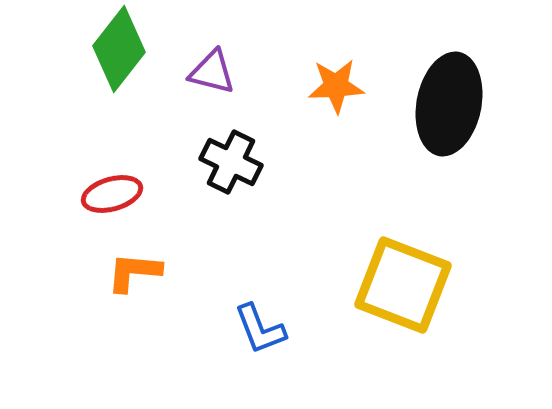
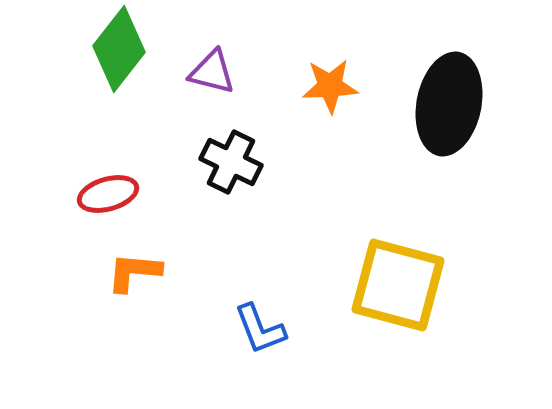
orange star: moved 6 px left
red ellipse: moved 4 px left
yellow square: moved 5 px left; rotated 6 degrees counterclockwise
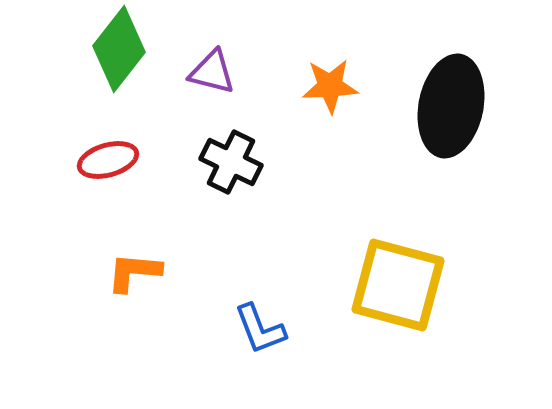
black ellipse: moved 2 px right, 2 px down
red ellipse: moved 34 px up
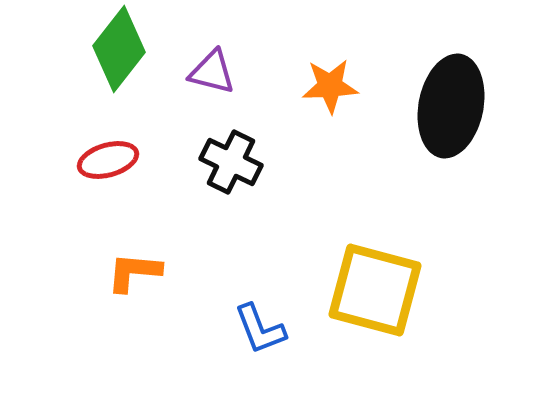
yellow square: moved 23 px left, 5 px down
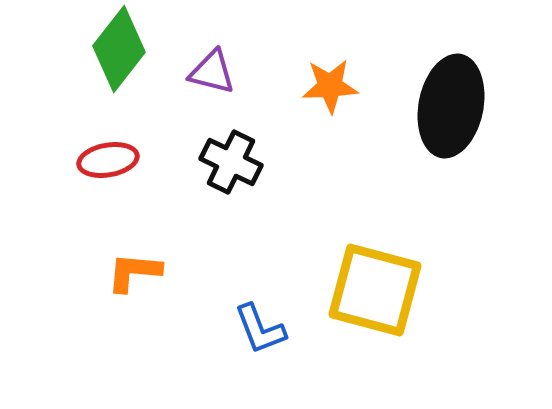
red ellipse: rotated 6 degrees clockwise
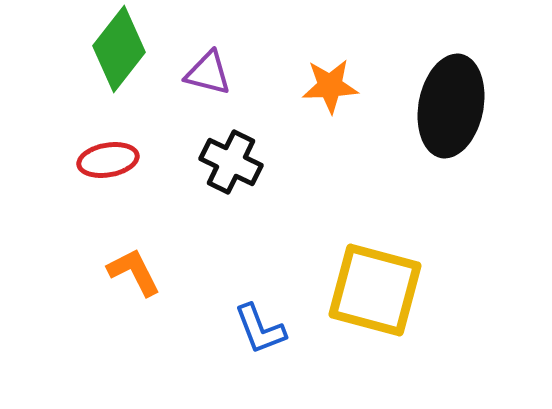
purple triangle: moved 4 px left, 1 px down
orange L-shape: rotated 58 degrees clockwise
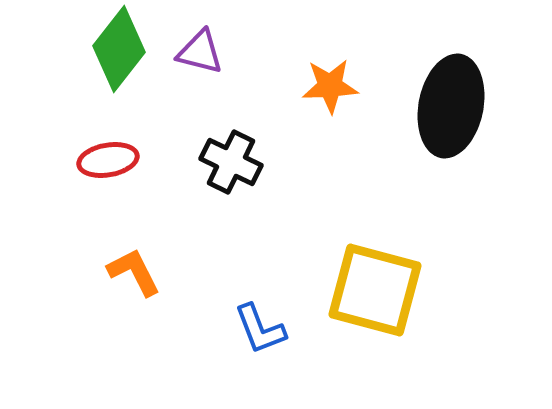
purple triangle: moved 8 px left, 21 px up
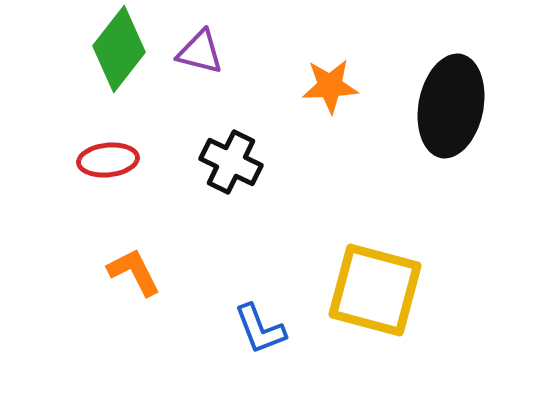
red ellipse: rotated 4 degrees clockwise
